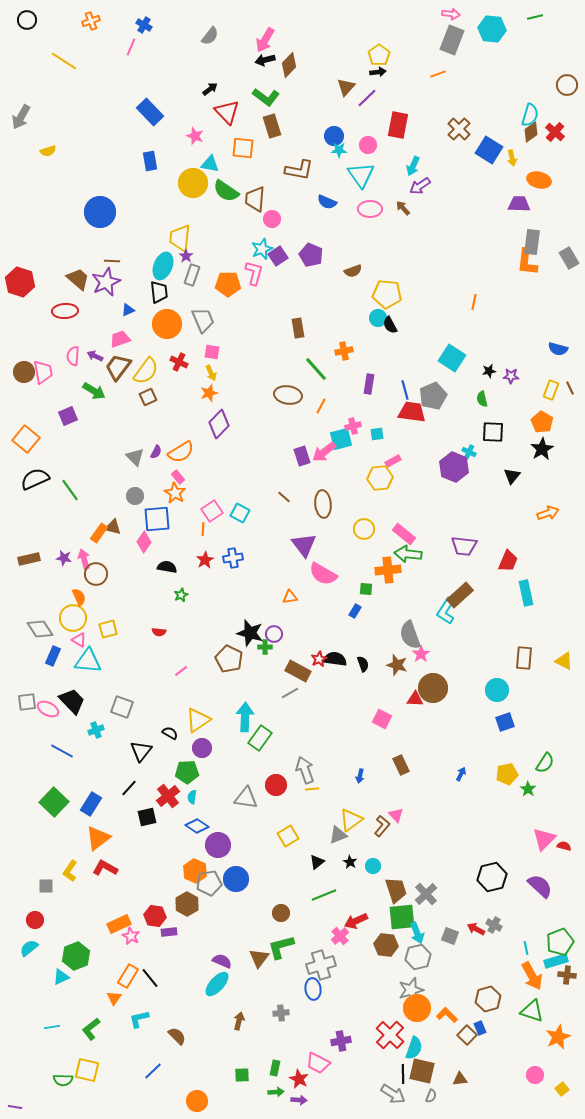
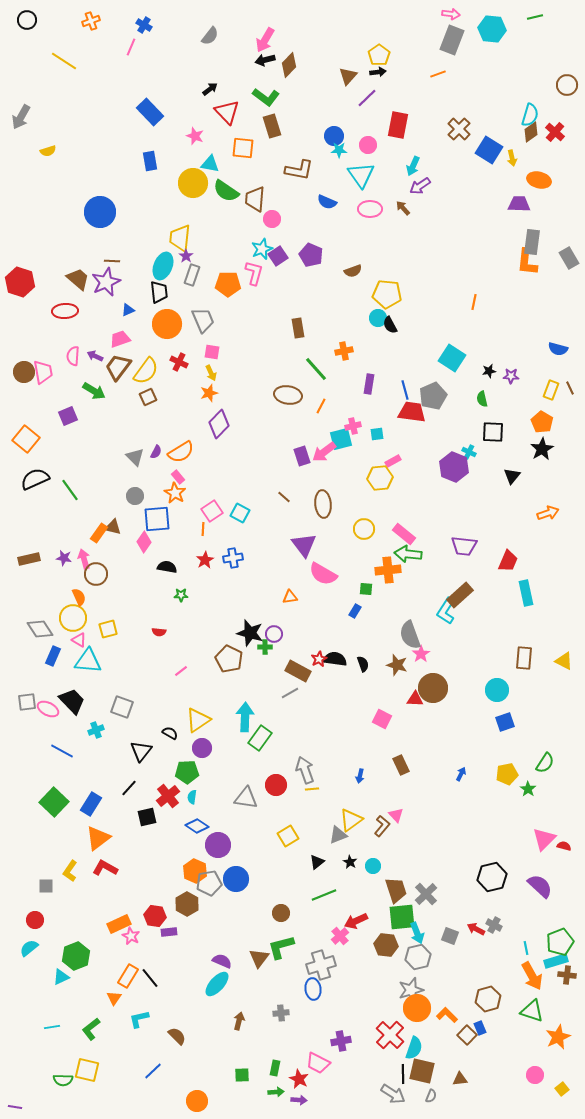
brown triangle at (346, 87): moved 2 px right, 11 px up
green star at (181, 595): rotated 24 degrees clockwise
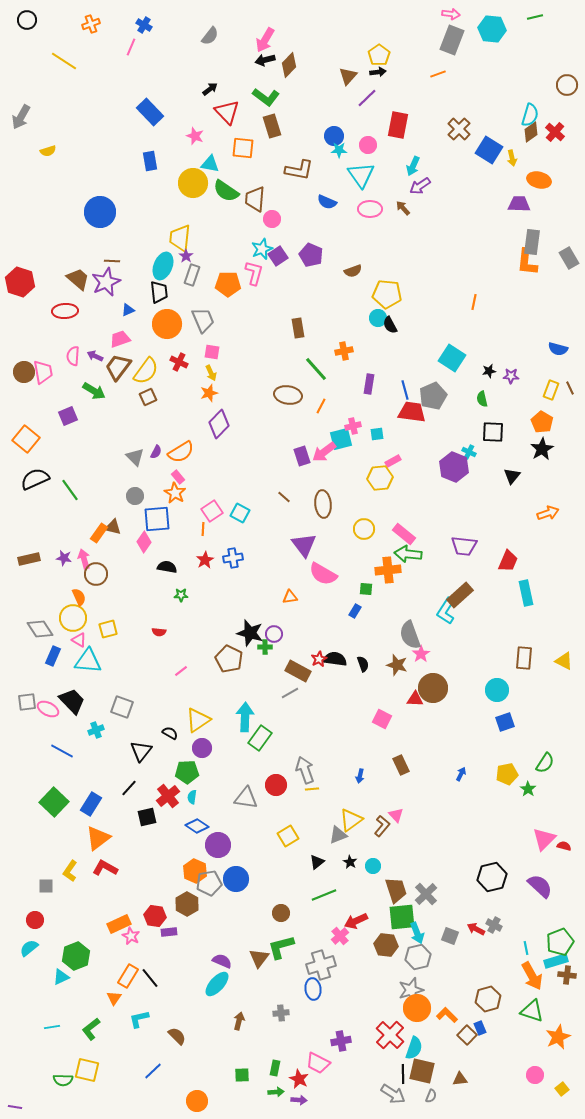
orange cross at (91, 21): moved 3 px down
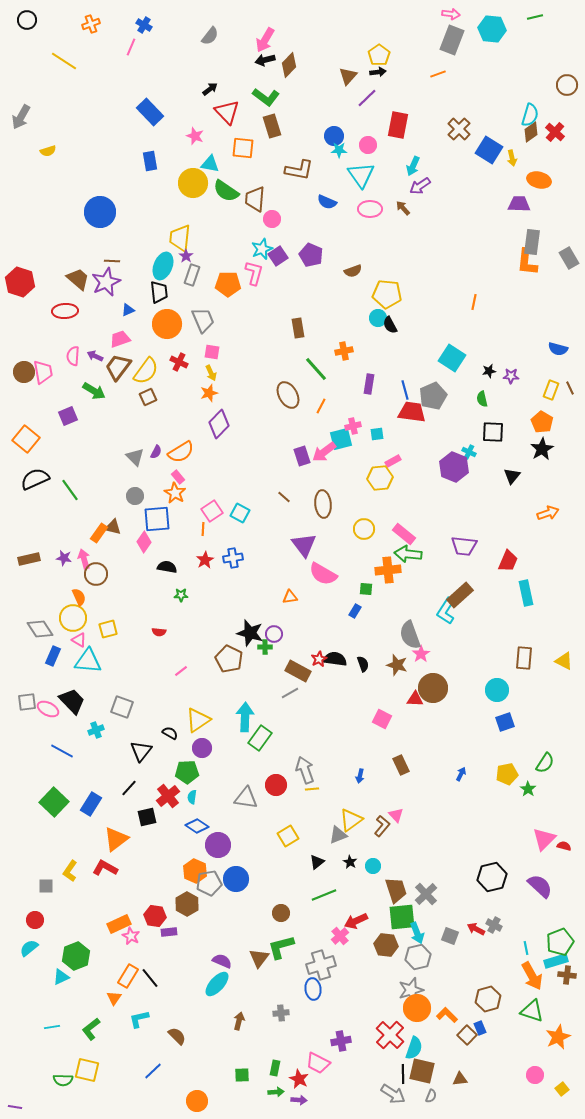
brown ellipse at (288, 395): rotated 52 degrees clockwise
orange triangle at (98, 838): moved 18 px right, 1 px down
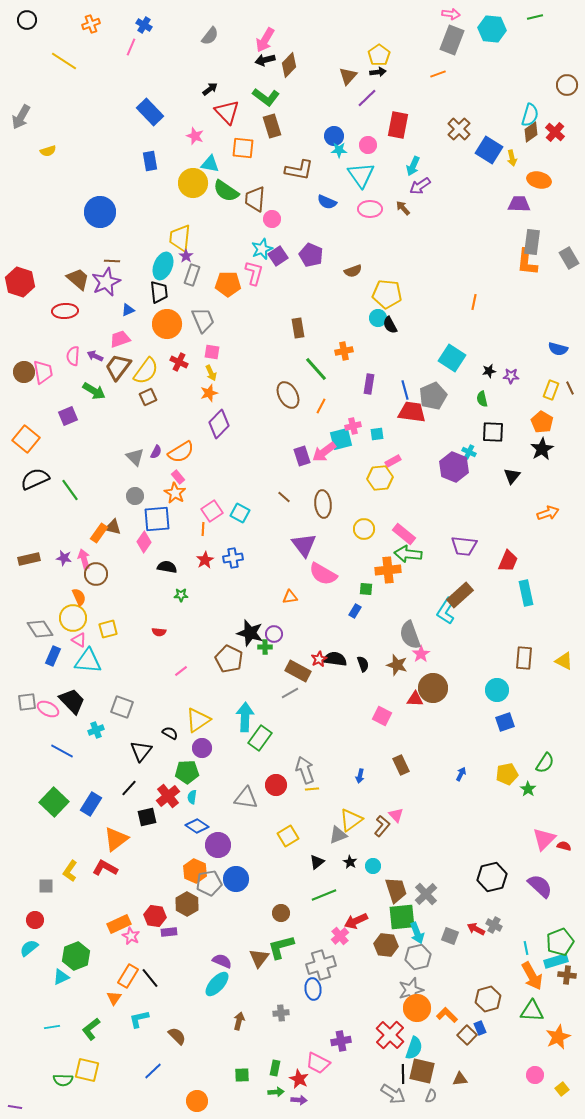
pink square at (382, 719): moved 3 px up
green triangle at (532, 1011): rotated 15 degrees counterclockwise
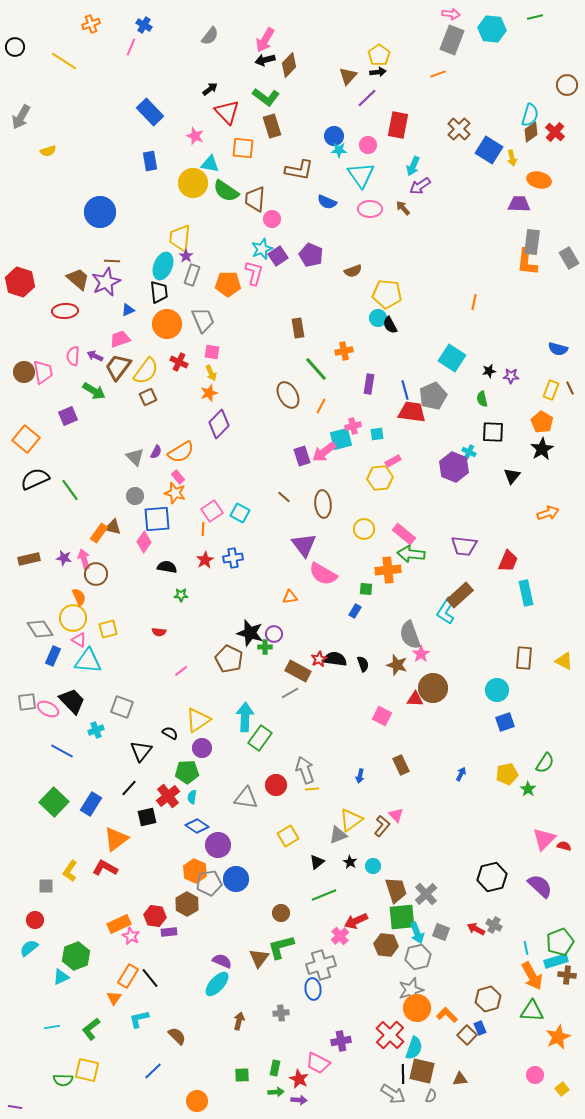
black circle at (27, 20): moved 12 px left, 27 px down
orange star at (175, 493): rotated 15 degrees counterclockwise
green arrow at (408, 554): moved 3 px right
gray square at (450, 936): moved 9 px left, 4 px up
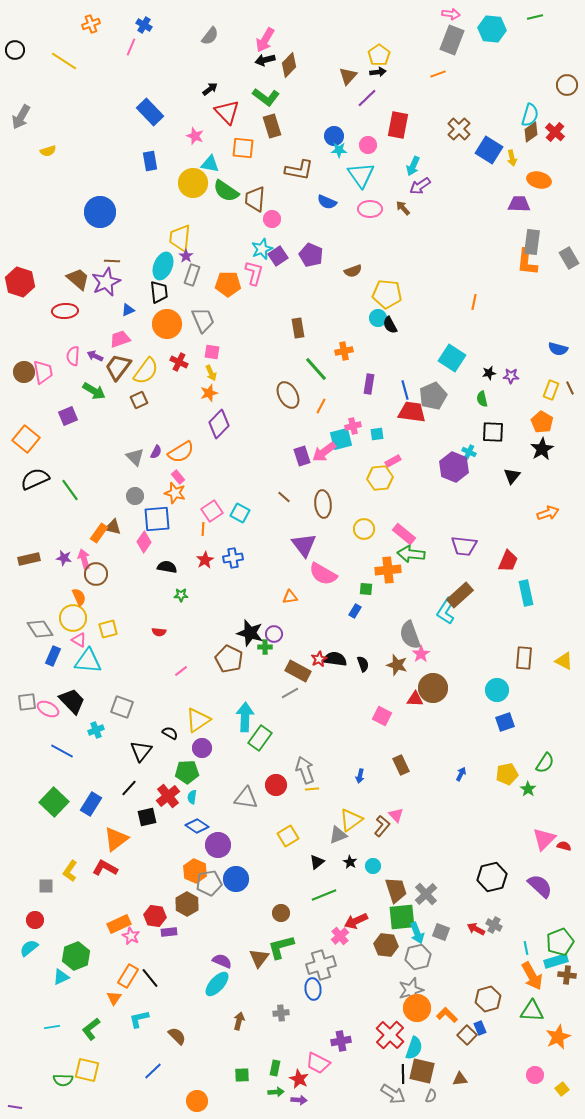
black circle at (15, 47): moved 3 px down
black star at (489, 371): moved 2 px down
brown square at (148, 397): moved 9 px left, 3 px down
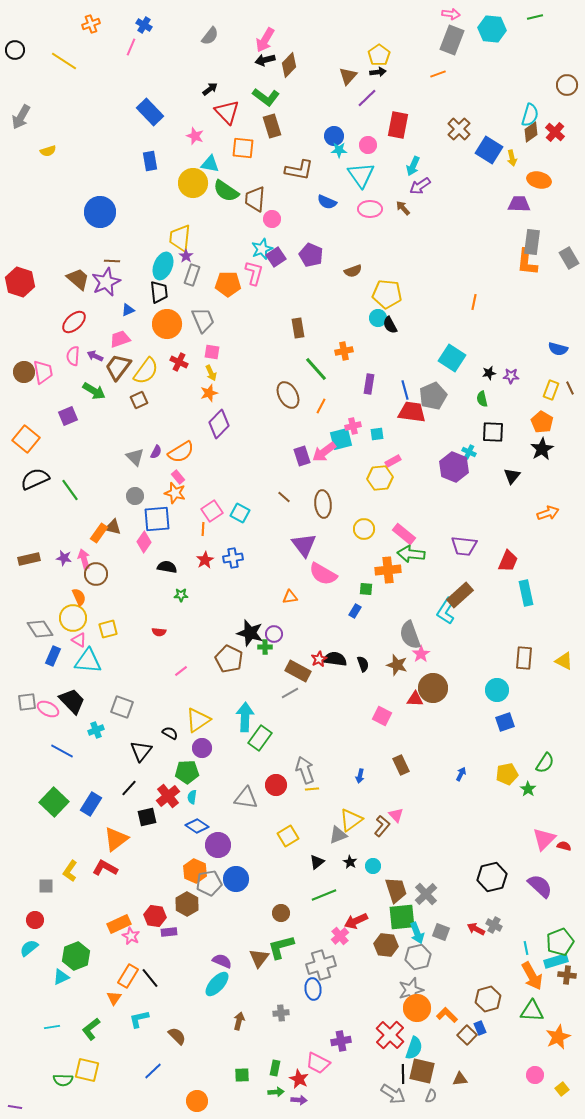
purple square at (278, 256): moved 2 px left, 1 px down
red ellipse at (65, 311): moved 9 px right, 11 px down; rotated 40 degrees counterclockwise
